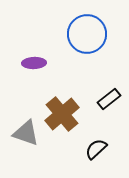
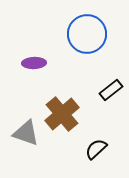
black rectangle: moved 2 px right, 9 px up
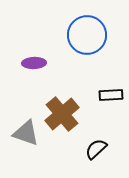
blue circle: moved 1 px down
black rectangle: moved 5 px down; rotated 35 degrees clockwise
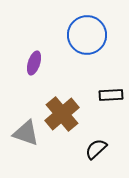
purple ellipse: rotated 70 degrees counterclockwise
